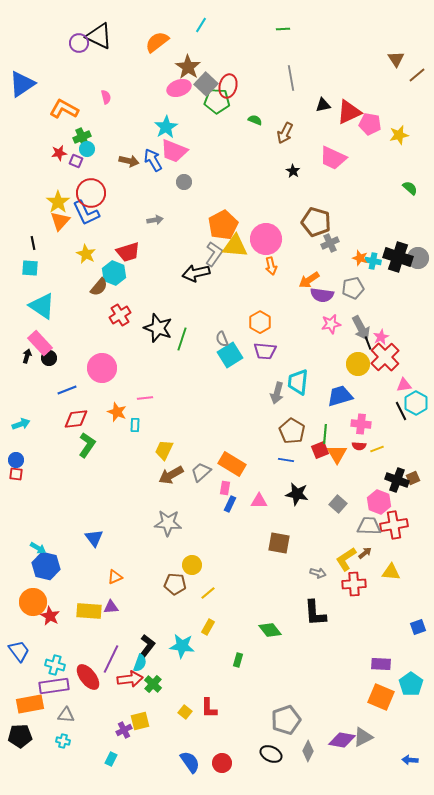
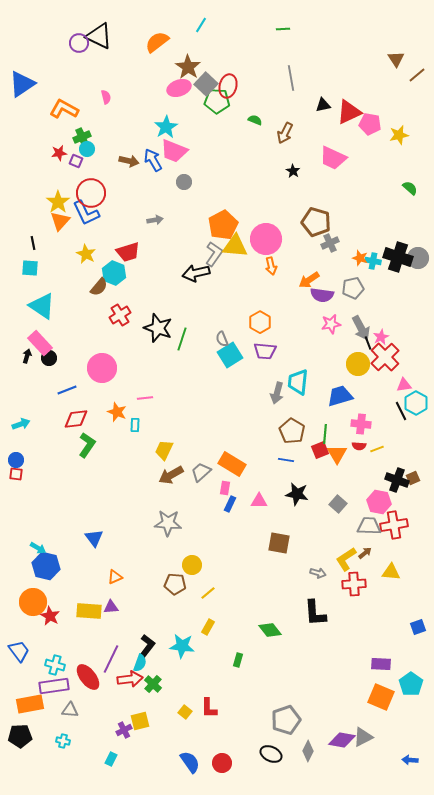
pink hexagon at (379, 502): rotated 10 degrees counterclockwise
gray triangle at (66, 715): moved 4 px right, 5 px up
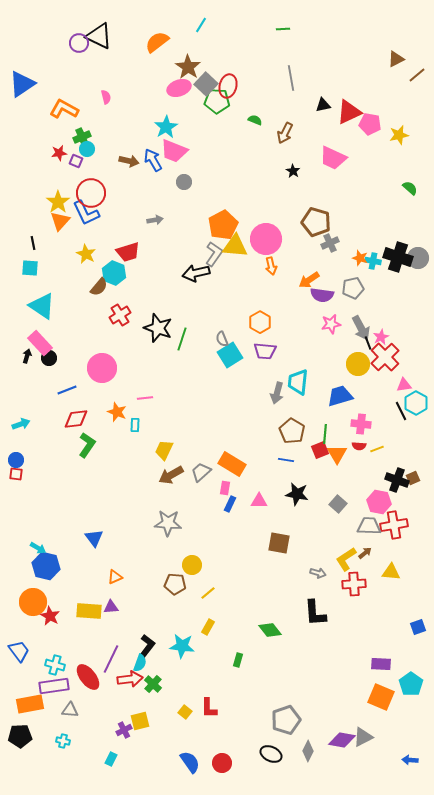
brown triangle at (396, 59): rotated 36 degrees clockwise
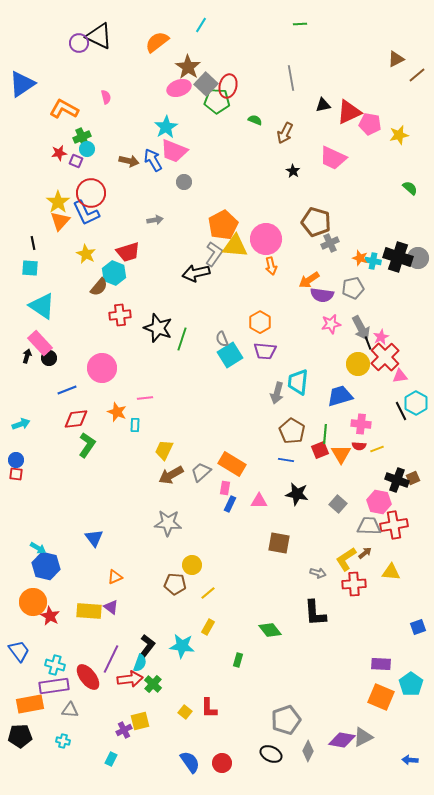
green line at (283, 29): moved 17 px right, 5 px up
red cross at (120, 315): rotated 25 degrees clockwise
pink triangle at (404, 385): moved 4 px left, 9 px up
orange triangle at (337, 454): moved 4 px right
purple triangle at (111, 607): rotated 42 degrees clockwise
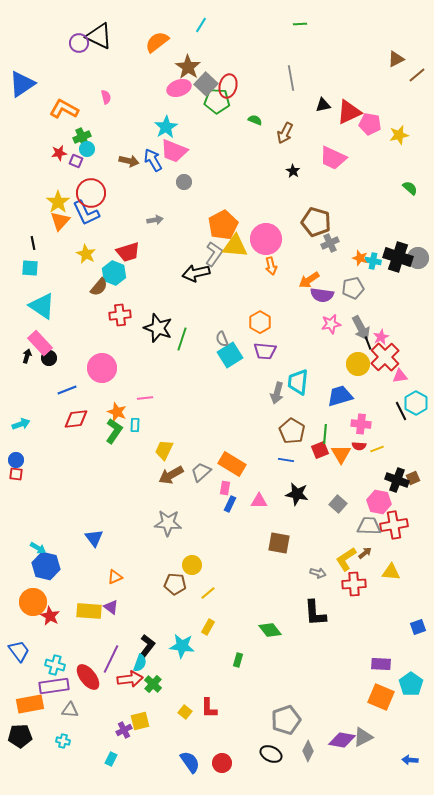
green L-shape at (87, 445): moved 27 px right, 14 px up
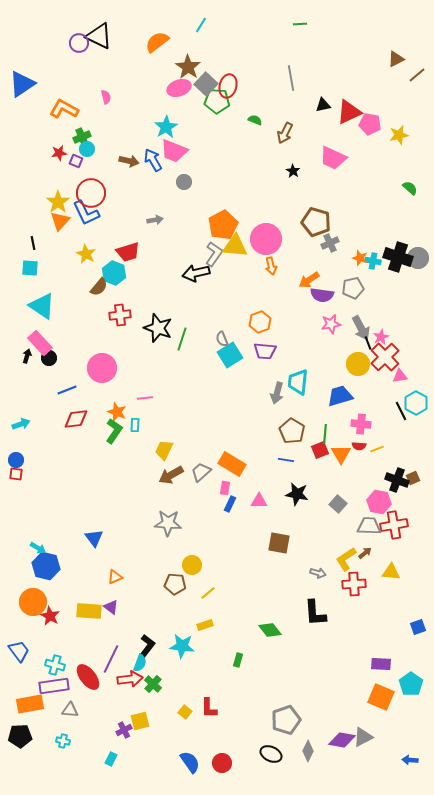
orange hexagon at (260, 322): rotated 10 degrees clockwise
yellow rectangle at (208, 627): moved 3 px left, 2 px up; rotated 42 degrees clockwise
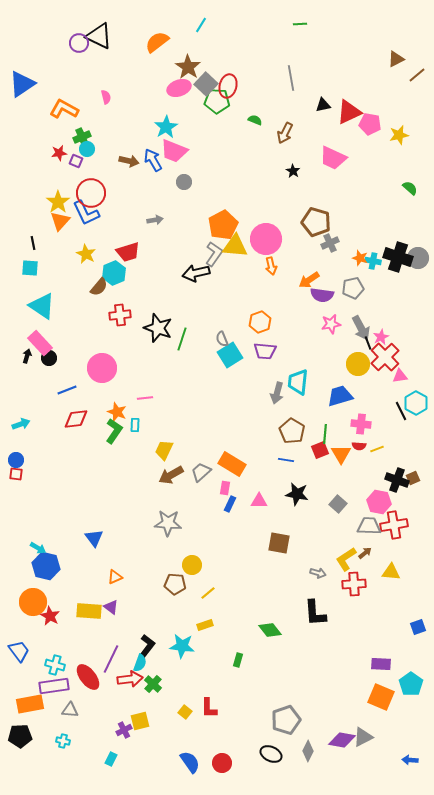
cyan hexagon at (114, 273): rotated 15 degrees clockwise
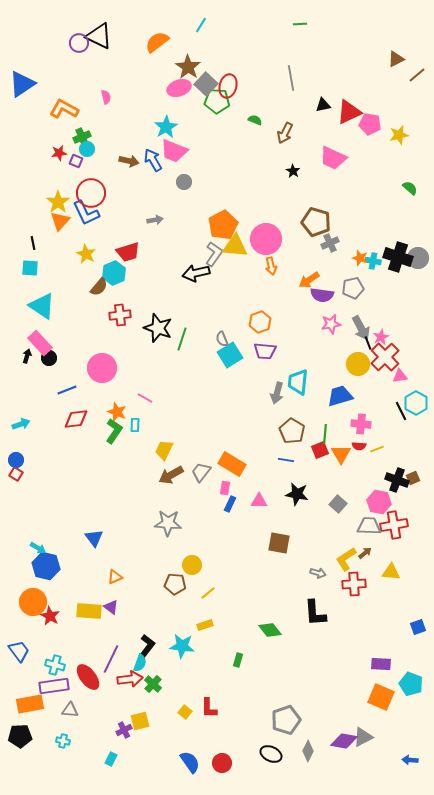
pink line at (145, 398): rotated 35 degrees clockwise
gray trapezoid at (201, 472): rotated 10 degrees counterclockwise
red square at (16, 474): rotated 24 degrees clockwise
cyan pentagon at (411, 684): rotated 15 degrees counterclockwise
purple diamond at (342, 740): moved 2 px right, 1 px down
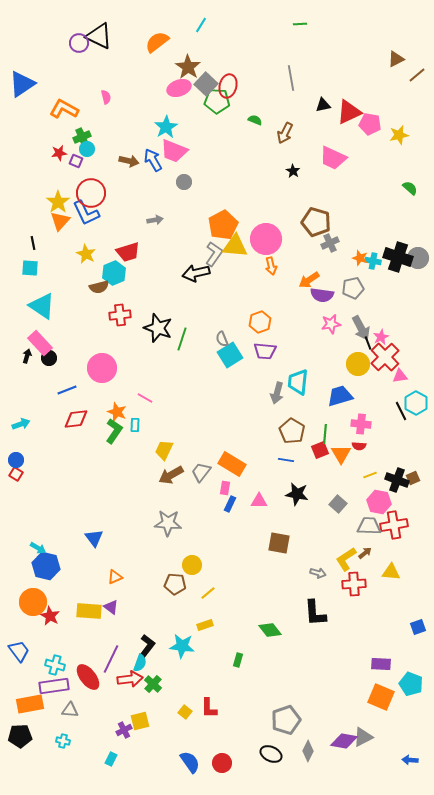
brown semicircle at (99, 287): rotated 36 degrees clockwise
yellow line at (377, 449): moved 7 px left, 26 px down
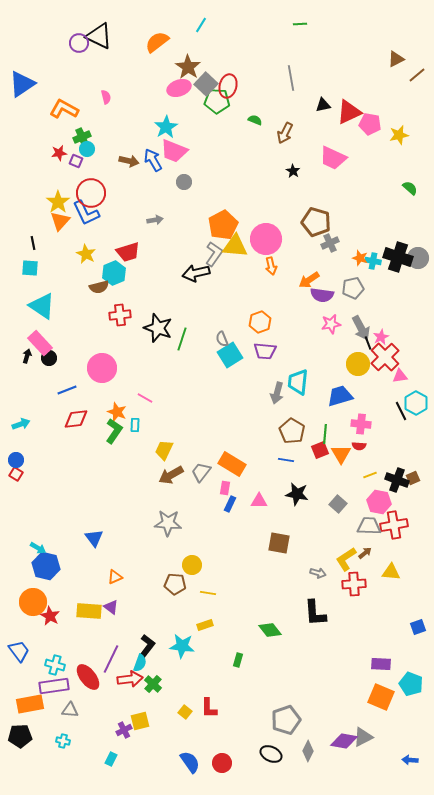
yellow line at (208, 593): rotated 49 degrees clockwise
